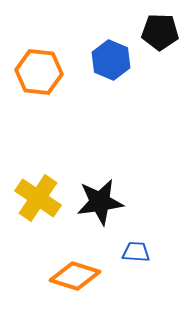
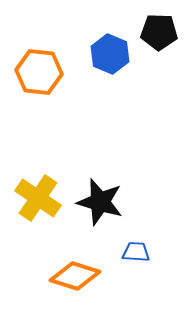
black pentagon: moved 1 px left
blue hexagon: moved 1 px left, 6 px up
black star: rotated 24 degrees clockwise
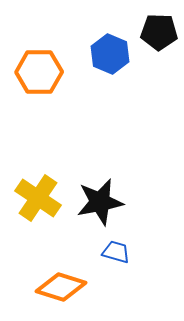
orange hexagon: rotated 6 degrees counterclockwise
black star: rotated 27 degrees counterclockwise
blue trapezoid: moved 20 px left; rotated 12 degrees clockwise
orange diamond: moved 14 px left, 11 px down
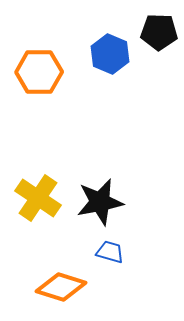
blue trapezoid: moved 6 px left
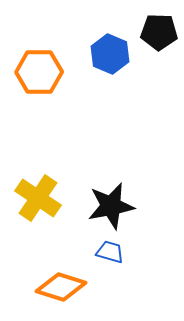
black star: moved 11 px right, 4 px down
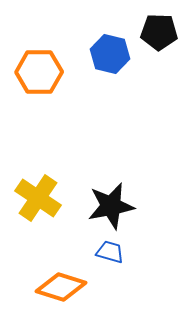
blue hexagon: rotated 9 degrees counterclockwise
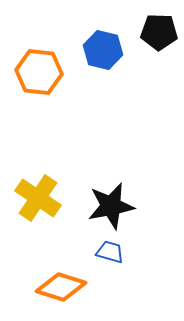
blue hexagon: moved 7 px left, 4 px up
orange hexagon: rotated 6 degrees clockwise
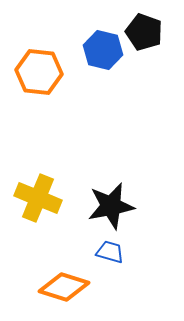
black pentagon: moved 15 px left; rotated 18 degrees clockwise
yellow cross: rotated 12 degrees counterclockwise
orange diamond: moved 3 px right
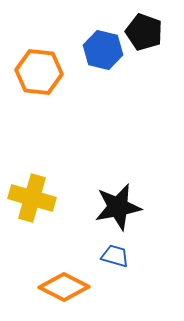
yellow cross: moved 6 px left; rotated 6 degrees counterclockwise
black star: moved 7 px right, 1 px down
blue trapezoid: moved 5 px right, 4 px down
orange diamond: rotated 9 degrees clockwise
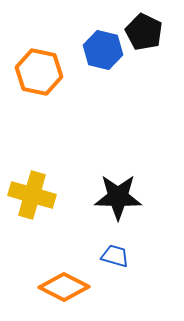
black pentagon: rotated 6 degrees clockwise
orange hexagon: rotated 6 degrees clockwise
yellow cross: moved 3 px up
black star: moved 10 px up; rotated 12 degrees clockwise
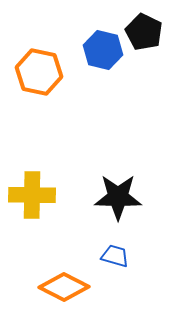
yellow cross: rotated 15 degrees counterclockwise
